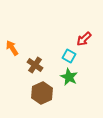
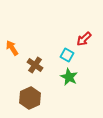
cyan square: moved 2 px left, 1 px up
brown hexagon: moved 12 px left, 5 px down
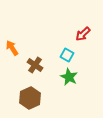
red arrow: moved 1 px left, 5 px up
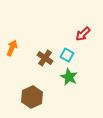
orange arrow: rotated 56 degrees clockwise
brown cross: moved 10 px right, 7 px up
brown hexagon: moved 2 px right, 1 px up
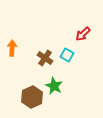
orange arrow: rotated 21 degrees counterclockwise
green star: moved 15 px left, 9 px down
